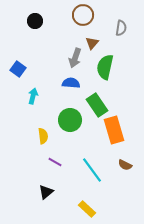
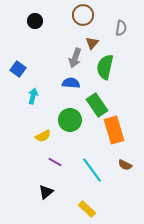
yellow semicircle: rotated 70 degrees clockwise
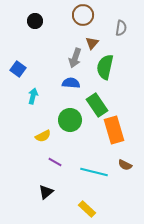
cyan line: moved 2 px right, 2 px down; rotated 40 degrees counterclockwise
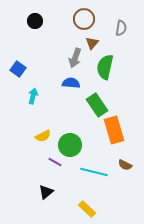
brown circle: moved 1 px right, 4 px down
green circle: moved 25 px down
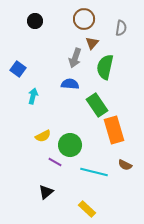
blue semicircle: moved 1 px left, 1 px down
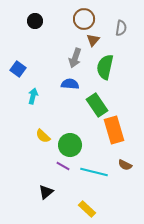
brown triangle: moved 1 px right, 3 px up
yellow semicircle: rotated 70 degrees clockwise
purple line: moved 8 px right, 4 px down
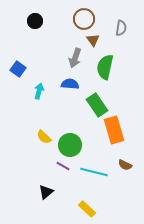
brown triangle: rotated 16 degrees counterclockwise
cyan arrow: moved 6 px right, 5 px up
yellow semicircle: moved 1 px right, 1 px down
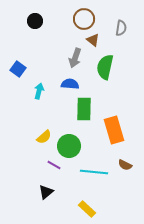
brown triangle: rotated 16 degrees counterclockwise
green rectangle: moved 13 px left, 4 px down; rotated 35 degrees clockwise
yellow semicircle: rotated 84 degrees counterclockwise
green circle: moved 1 px left, 1 px down
purple line: moved 9 px left, 1 px up
cyan line: rotated 8 degrees counterclockwise
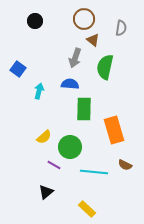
green circle: moved 1 px right, 1 px down
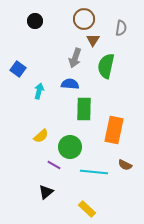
brown triangle: rotated 24 degrees clockwise
green semicircle: moved 1 px right, 1 px up
orange rectangle: rotated 28 degrees clockwise
yellow semicircle: moved 3 px left, 1 px up
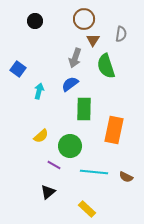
gray semicircle: moved 6 px down
green semicircle: rotated 30 degrees counterclockwise
blue semicircle: rotated 42 degrees counterclockwise
green circle: moved 1 px up
brown semicircle: moved 1 px right, 12 px down
black triangle: moved 2 px right
